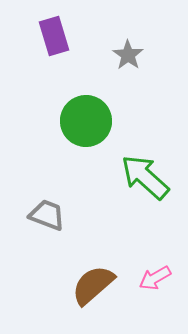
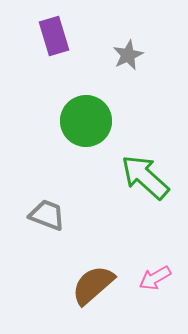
gray star: rotated 12 degrees clockwise
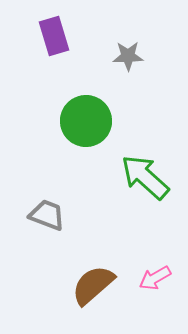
gray star: moved 1 px down; rotated 24 degrees clockwise
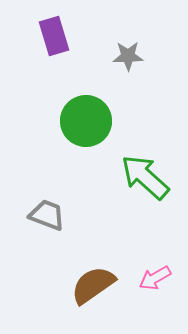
brown semicircle: rotated 6 degrees clockwise
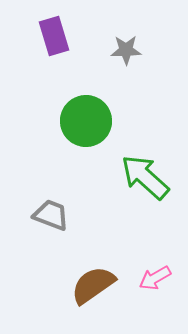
gray star: moved 2 px left, 6 px up
gray trapezoid: moved 4 px right
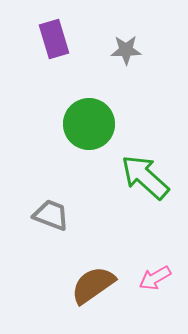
purple rectangle: moved 3 px down
green circle: moved 3 px right, 3 px down
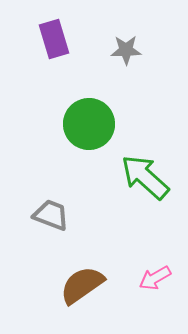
brown semicircle: moved 11 px left
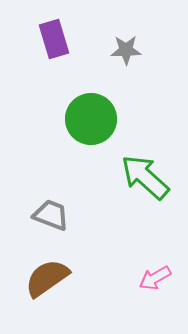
green circle: moved 2 px right, 5 px up
brown semicircle: moved 35 px left, 7 px up
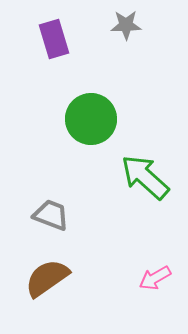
gray star: moved 25 px up
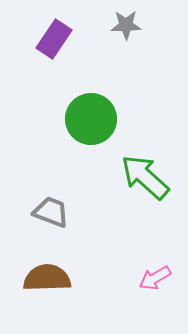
purple rectangle: rotated 51 degrees clockwise
gray trapezoid: moved 3 px up
brown semicircle: rotated 33 degrees clockwise
